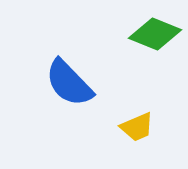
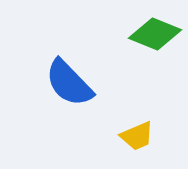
yellow trapezoid: moved 9 px down
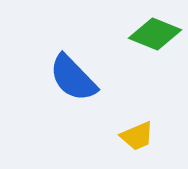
blue semicircle: moved 4 px right, 5 px up
